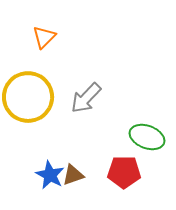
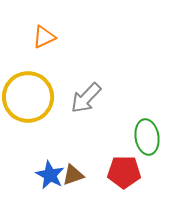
orange triangle: rotated 20 degrees clockwise
green ellipse: rotated 60 degrees clockwise
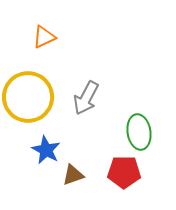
gray arrow: rotated 16 degrees counterclockwise
green ellipse: moved 8 px left, 5 px up
blue star: moved 4 px left, 25 px up
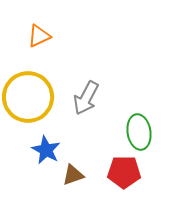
orange triangle: moved 5 px left, 1 px up
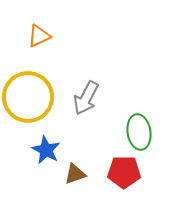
brown triangle: moved 2 px right, 1 px up
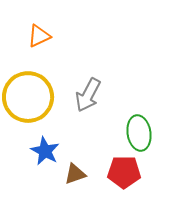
gray arrow: moved 2 px right, 3 px up
green ellipse: moved 1 px down
blue star: moved 1 px left, 1 px down
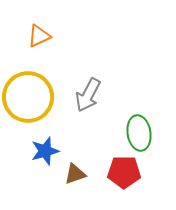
blue star: rotated 28 degrees clockwise
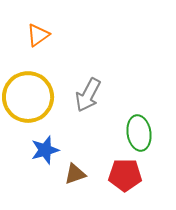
orange triangle: moved 1 px left, 1 px up; rotated 10 degrees counterclockwise
blue star: moved 1 px up
red pentagon: moved 1 px right, 3 px down
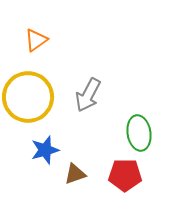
orange triangle: moved 2 px left, 5 px down
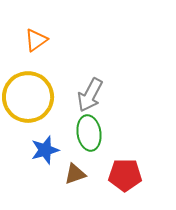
gray arrow: moved 2 px right
green ellipse: moved 50 px left
